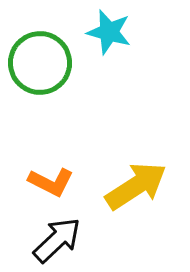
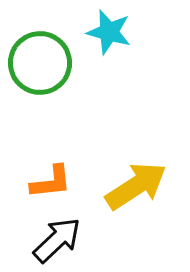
orange L-shape: rotated 33 degrees counterclockwise
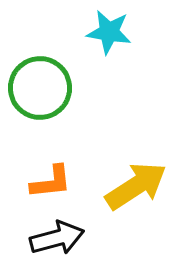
cyan star: rotated 6 degrees counterclockwise
green circle: moved 25 px down
black arrow: moved 2 px up; rotated 28 degrees clockwise
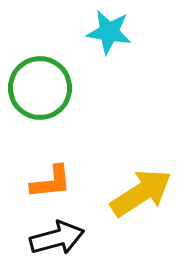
yellow arrow: moved 5 px right, 7 px down
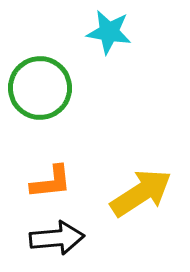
black arrow: rotated 10 degrees clockwise
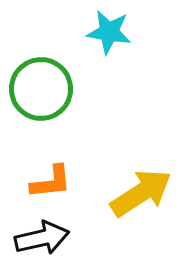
green circle: moved 1 px right, 1 px down
black arrow: moved 15 px left; rotated 8 degrees counterclockwise
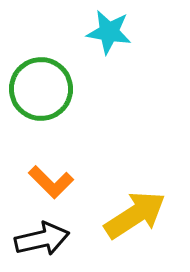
orange L-shape: rotated 51 degrees clockwise
yellow arrow: moved 6 px left, 22 px down
black arrow: moved 1 px down
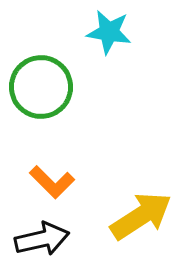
green circle: moved 2 px up
orange L-shape: moved 1 px right
yellow arrow: moved 6 px right, 1 px down
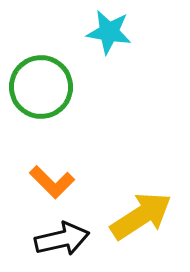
black arrow: moved 20 px right
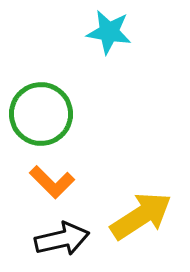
green circle: moved 27 px down
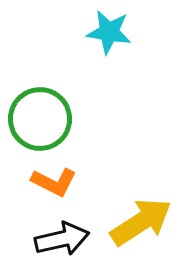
green circle: moved 1 px left, 5 px down
orange L-shape: moved 2 px right; rotated 18 degrees counterclockwise
yellow arrow: moved 6 px down
